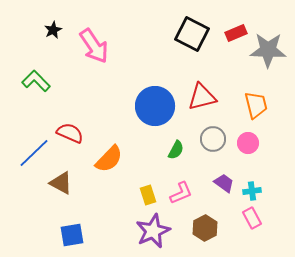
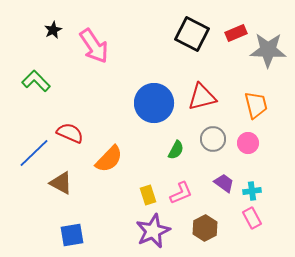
blue circle: moved 1 px left, 3 px up
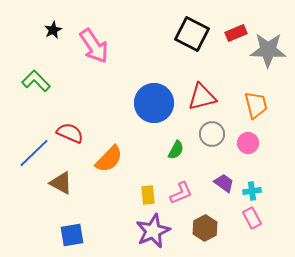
gray circle: moved 1 px left, 5 px up
yellow rectangle: rotated 12 degrees clockwise
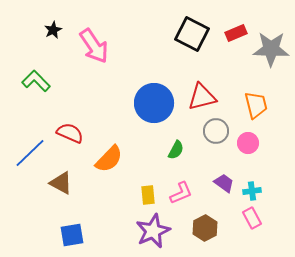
gray star: moved 3 px right, 1 px up
gray circle: moved 4 px right, 3 px up
blue line: moved 4 px left
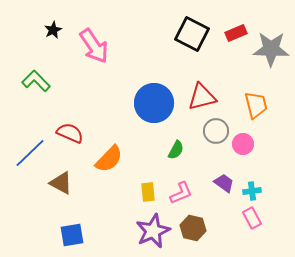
pink circle: moved 5 px left, 1 px down
yellow rectangle: moved 3 px up
brown hexagon: moved 12 px left; rotated 20 degrees counterclockwise
